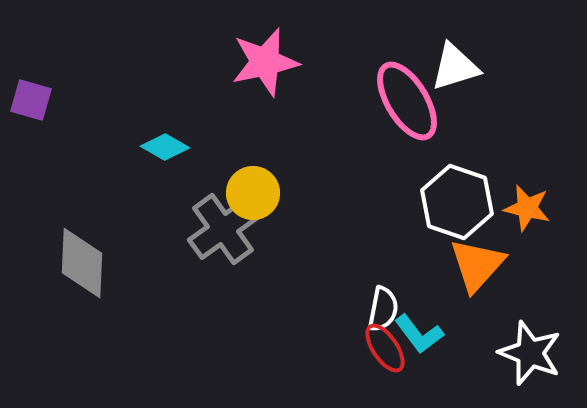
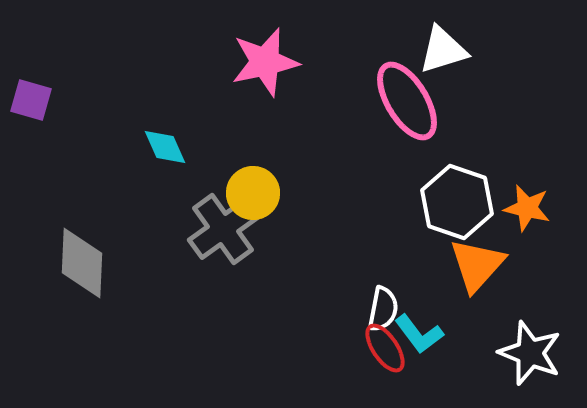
white triangle: moved 12 px left, 17 px up
cyan diamond: rotated 36 degrees clockwise
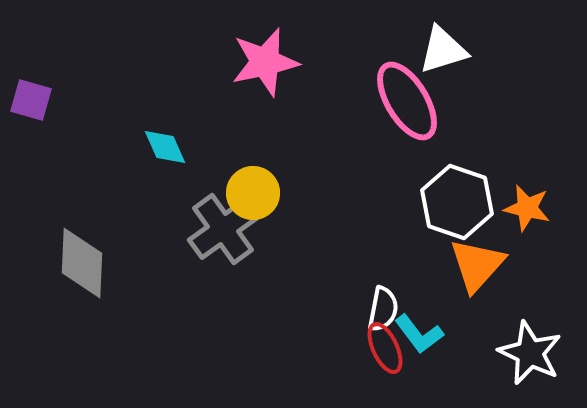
red ellipse: rotated 9 degrees clockwise
white star: rotated 4 degrees clockwise
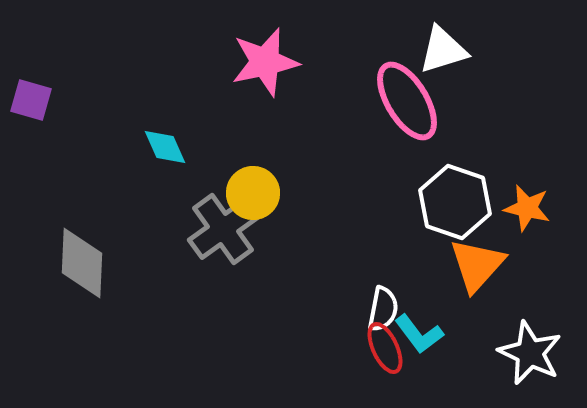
white hexagon: moved 2 px left
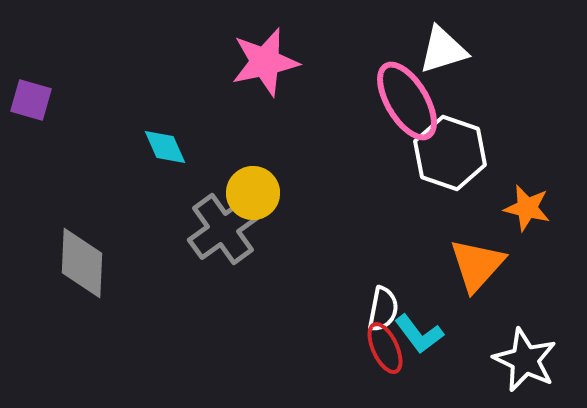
white hexagon: moved 5 px left, 49 px up
white star: moved 5 px left, 7 px down
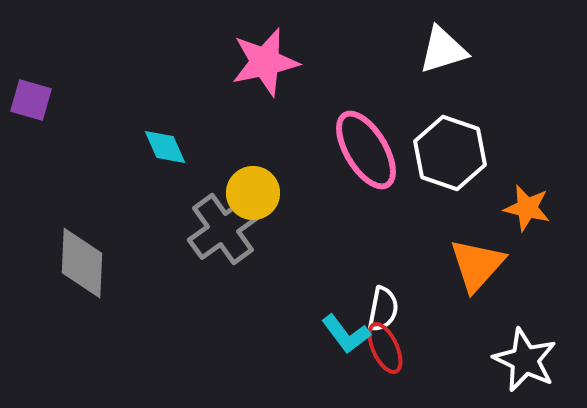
pink ellipse: moved 41 px left, 49 px down
cyan L-shape: moved 73 px left
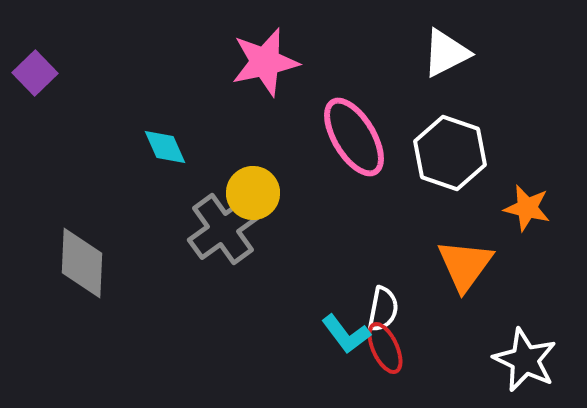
white triangle: moved 3 px right, 3 px down; rotated 10 degrees counterclockwise
purple square: moved 4 px right, 27 px up; rotated 30 degrees clockwise
pink ellipse: moved 12 px left, 13 px up
orange triangle: moved 12 px left; rotated 6 degrees counterclockwise
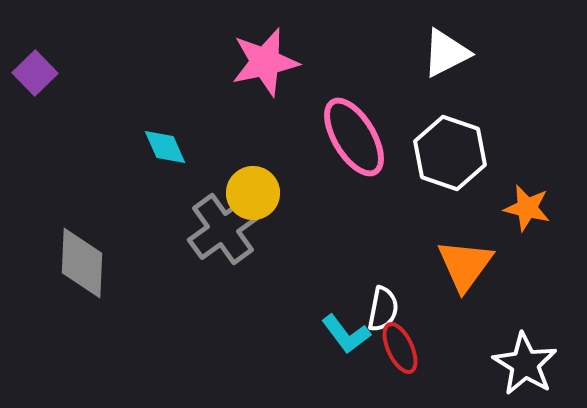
red ellipse: moved 15 px right
white star: moved 4 px down; rotated 6 degrees clockwise
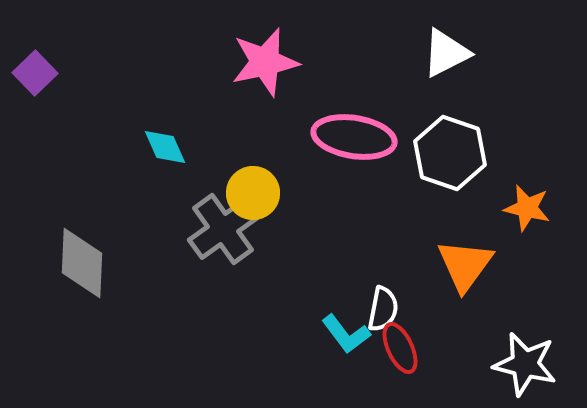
pink ellipse: rotated 50 degrees counterclockwise
white star: rotated 18 degrees counterclockwise
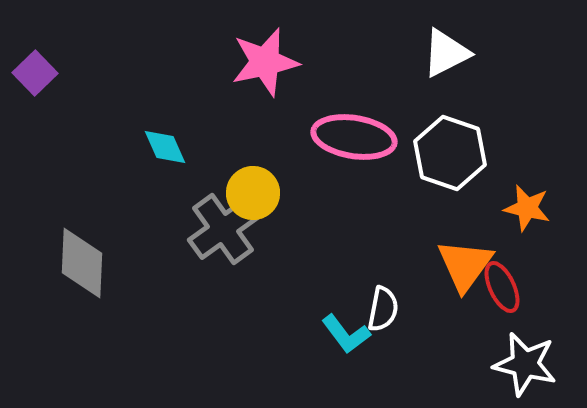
red ellipse: moved 102 px right, 61 px up
